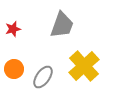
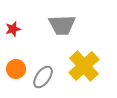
gray trapezoid: rotated 68 degrees clockwise
orange circle: moved 2 px right
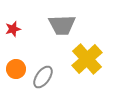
yellow cross: moved 3 px right, 7 px up
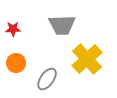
red star: rotated 14 degrees clockwise
orange circle: moved 6 px up
gray ellipse: moved 4 px right, 2 px down
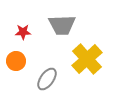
red star: moved 10 px right, 3 px down
orange circle: moved 2 px up
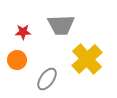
gray trapezoid: moved 1 px left
orange circle: moved 1 px right, 1 px up
